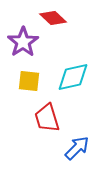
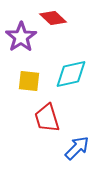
purple star: moved 2 px left, 5 px up
cyan diamond: moved 2 px left, 3 px up
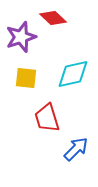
purple star: rotated 16 degrees clockwise
cyan diamond: moved 2 px right
yellow square: moved 3 px left, 3 px up
blue arrow: moved 1 px left, 1 px down
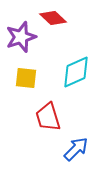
cyan diamond: moved 3 px right, 2 px up; rotated 12 degrees counterclockwise
red trapezoid: moved 1 px right, 1 px up
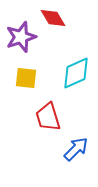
red diamond: rotated 16 degrees clockwise
cyan diamond: moved 1 px down
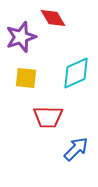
red trapezoid: rotated 72 degrees counterclockwise
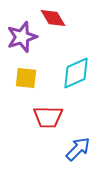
purple star: moved 1 px right
blue arrow: moved 2 px right
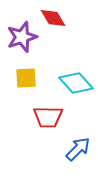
cyan diamond: moved 10 px down; rotated 72 degrees clockwise
yellow square: rotated 10 degrees counterclockwise
